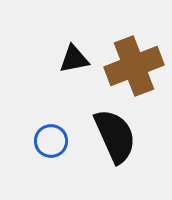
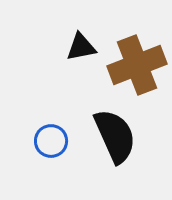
black triangle: moved 7 px right, 12 px up
brown cross: moved 3 px right, 1 px up
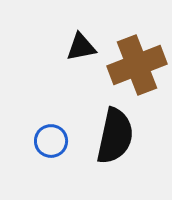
black semicircle: rotated 36 degrees clockwise
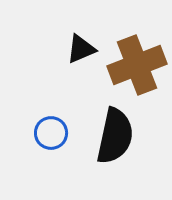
black triangle: moved 2 px down; rotated 12 degrees counterclockwise
blue circle: moved 8 px up
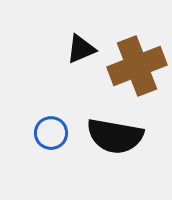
brown cross: moved 1 px down
black semicircle: rotated 88 degrees clockwise
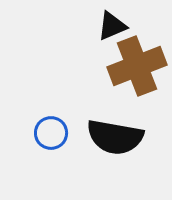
black triangle: moved 31 px right, 23 px up
black semicircle: moved 1 px down
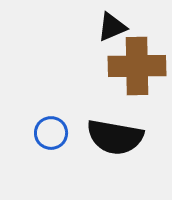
black triangle: moved 1 px down
brown cross: rotated 20 degrees clockwise
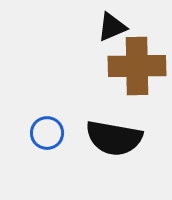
blue circle: moved 4 px left
black semicircle: moved 1 px left, 1 px down
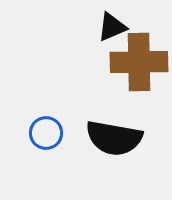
brown cross: moved 2 px right, 4 px up
blue circle: moved 1 px left
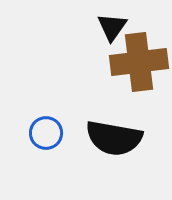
black triangle: rotated 32 degrees counterclockwise
brown cross: rotated 6 degrees counterclockwise
